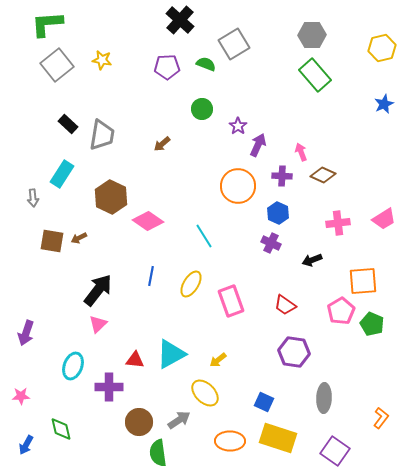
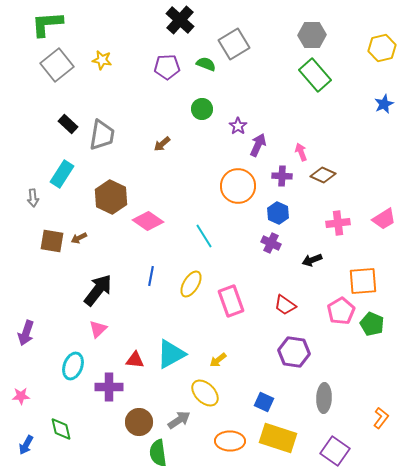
pink triangle at (98, 324): moved 5 px down
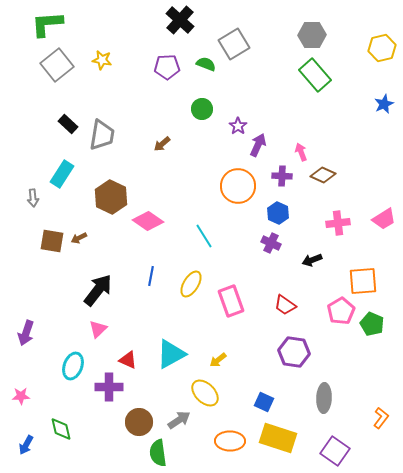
red triangle at (135, 360): moved 7 px left; rotated 18 degrees clockwise
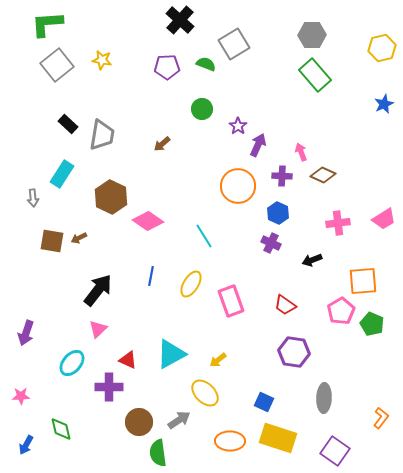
cyan ellipse at (73, 366): moved 1 px left, 3 px up; rotated 20 degrees clockwise
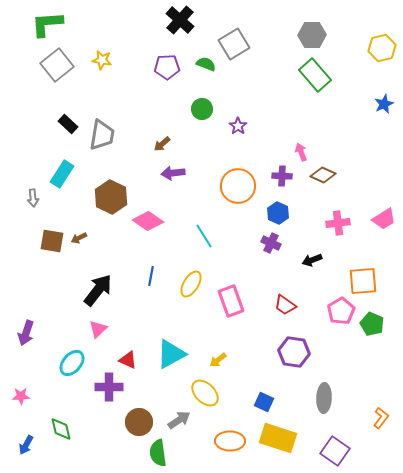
purple arrow at (258, 145): moved 85 px left, 28 px down; rotated 120 degrees counterclockwise
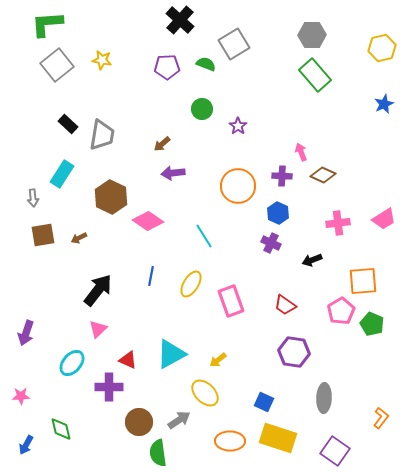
brown square at (52, 241): moved 9 px left, 6 px up; rotated 20 degrees counterclockwise
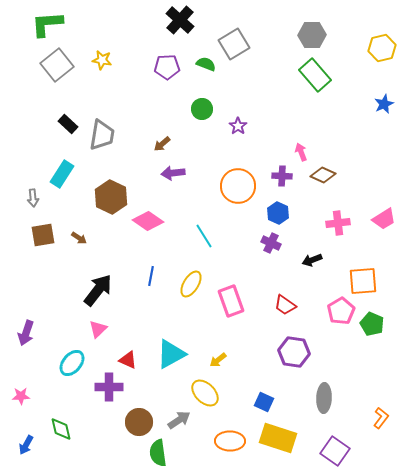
brown arrow at (79, 238): rotated 119 degrees counterclockwise
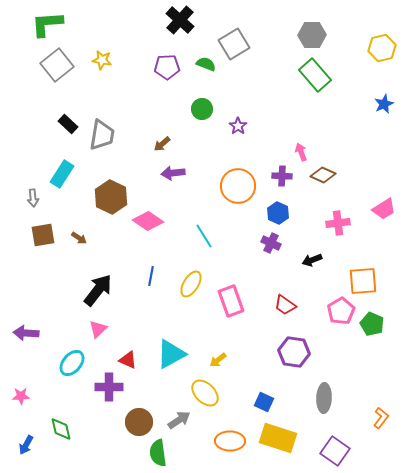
pink trapezoid at (384, 219): moved 10 px up
purple arrow at (26, 333): rotated 75 degrees clockwise
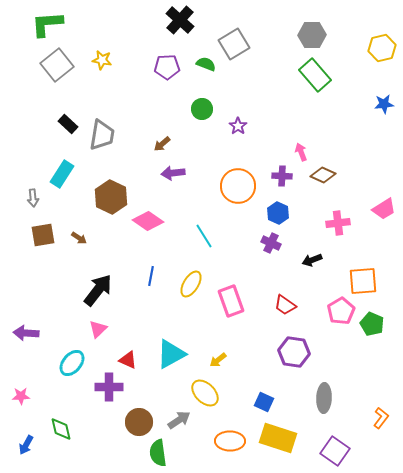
blue star at (384, 104): rotated 18 degrees clockwise
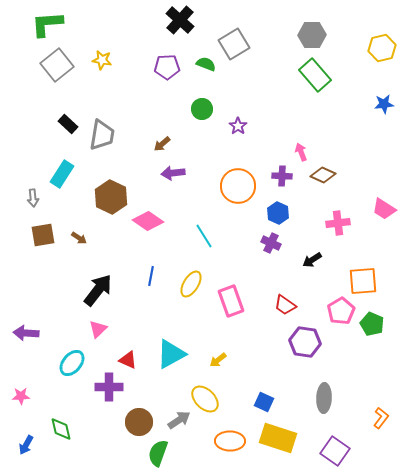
pink trapezoid at (384, 209): rotated 65 degrees clockwise
black arrow at (312, 260): rotated 12 degrees counterclockwise
purple hexagon at (294, 352): moved 11 px right, 10 px up
yellow ellipse at (205, 393): moved 6 px down
green semicircle at (158, 453): rotated 28 degrees clockwise
